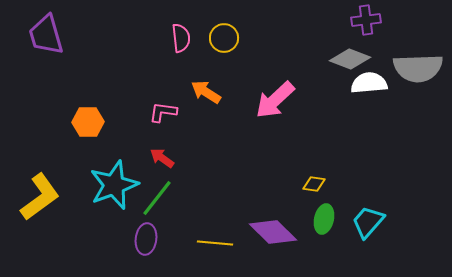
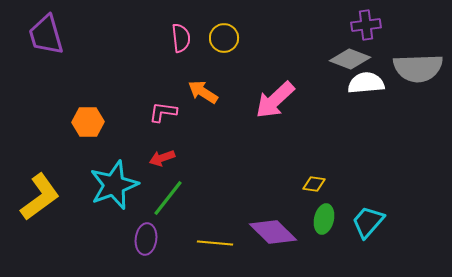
purple cross: moved 5 px down
white semicircle: moved 3 px left
orange arrow: moved 3 px left
red arrow: rotated 55 degrees counterclockwise
green line: moved 11 px right
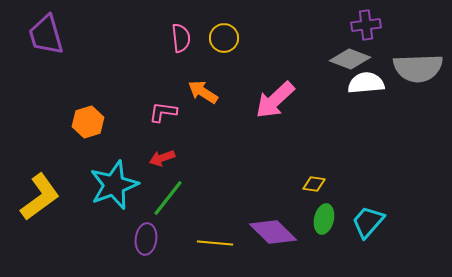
orange hexagon: rotated 16 degrees counterclockwise
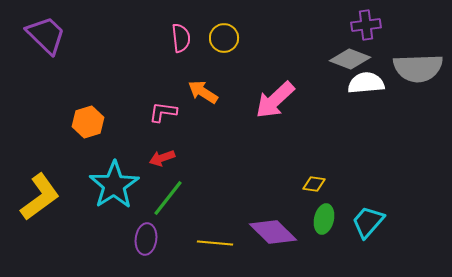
purple trapezoid: rotated 150 degrees clockwise
cyan star: rotated 12 degrees counterclockwise
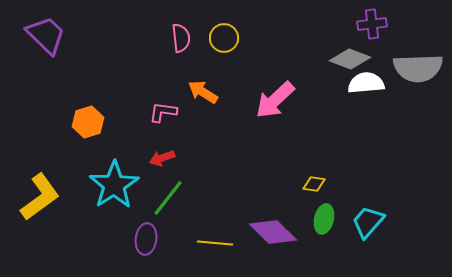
purple cross: moved 6 px right, 1 px up
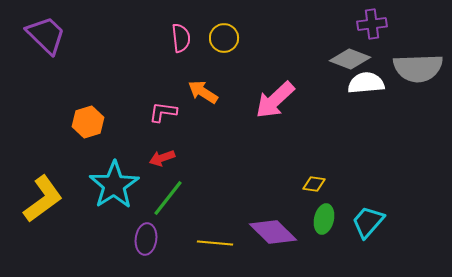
yellow L-shape: moved 3 px right, 2 px down
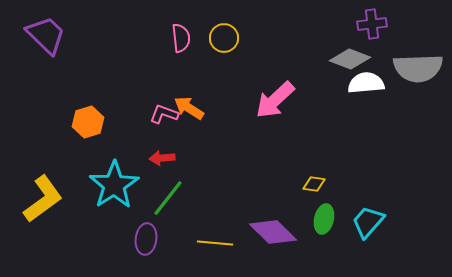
orange arrow: moved 14 px left, 16 px down
pink L-shape: moved 1 px right, 2 px down; rotated 12 degrees clockwise
red arrow: rotated 15 degrees clockwise
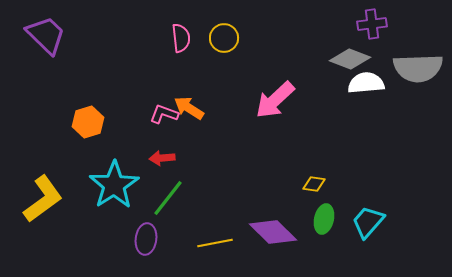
yellow line: rotated 16 degrees counterclockwise
